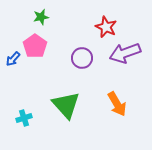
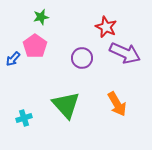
purple arrow: rotated 136 degrees counterclockwise
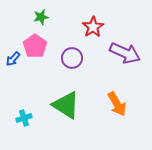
red star: moved 13 px left; rotated 15 degrees clockwise
purple circle: moved 10 px left
green triangle: rotated 16 degrees counterclockwise
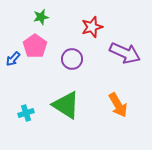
red star: moved 1 px left; rotated 15 degrees clockwise
purple circle: moved 1 px down
orange arrow: moved 1 px right, 1 px down
cyan cross: moved 2 px right, 5 px up
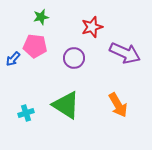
pink pentagon: rotated 30 degrees counterclockwise
purple circle: moved 2 px right, 1 px up
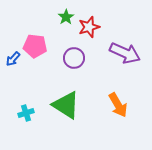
green star: moved 25 px right; rotated 21 degrees counterclockwise
red star: moved 3 px left
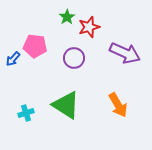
green star: moved 1 px right
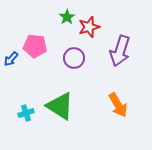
purple arrow: moved 5 px left, 2 px up; rotated 84 degrees clockwise
blue arrow: moved 2 px left
green triangle: moved 6 px left, 1 px down
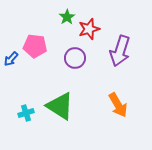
red star: moved 2 px down
purple circle: moved 1 px right
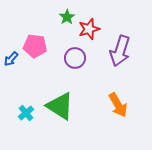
cyan cross: rotated 21 degrees counterclockwise
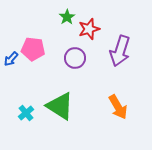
pink pentagon: moved 2 px left, 3 px down
orange arrow: moved 2 px down
